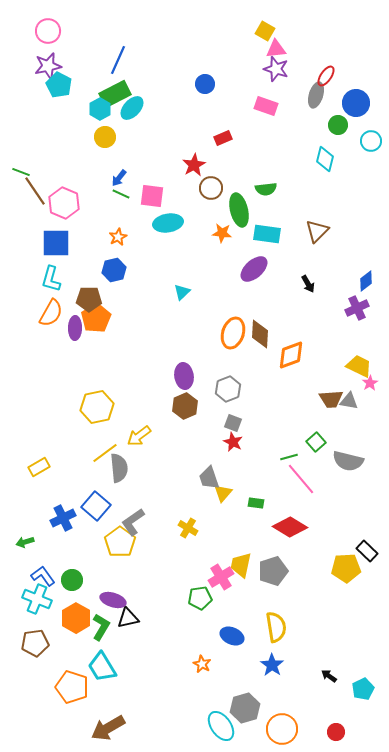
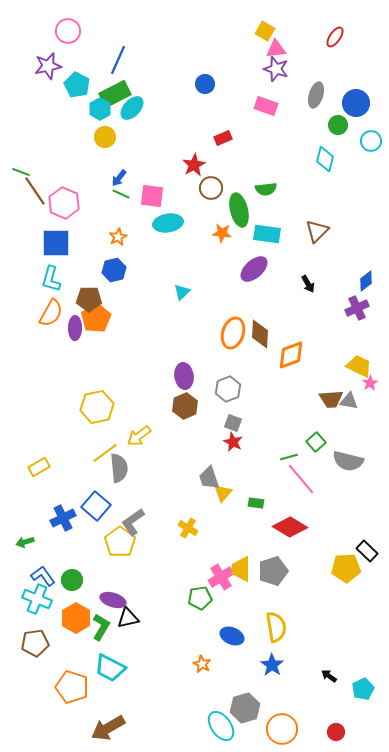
pink circle at (48, 31): moved 20 px right
red ellipse at (326, 76): moved 9 px right, 39 px up
cyan pentagon at (59, 85): moved 18 px right
yellow trapezoid at (241, 565): moved 4 px down; rotated 12 degrees counterclockwise
cyan trapezoid at (102, 667): moved 8 px right, 1 px down; rotated 32 degrees counterclockwise
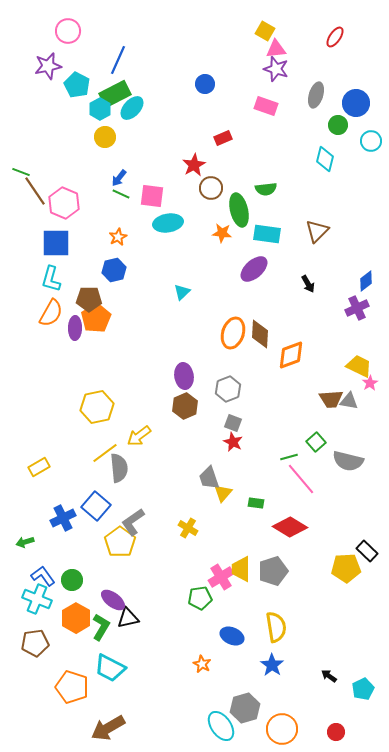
purple ellipse at (113, 600): rotated 20 degrees clockwise
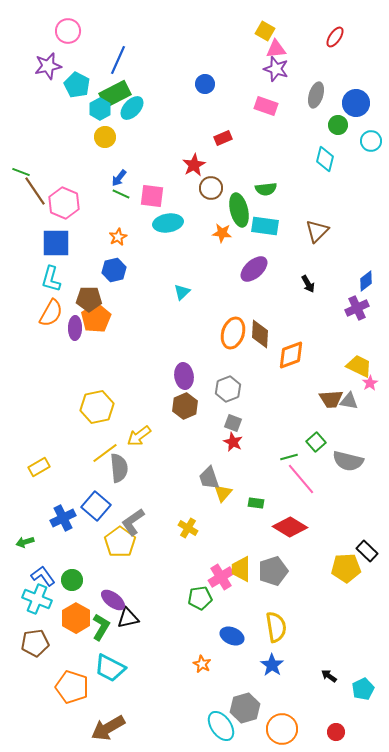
cyan rectangle at (267, 234): moved 2 px left, 8 px up
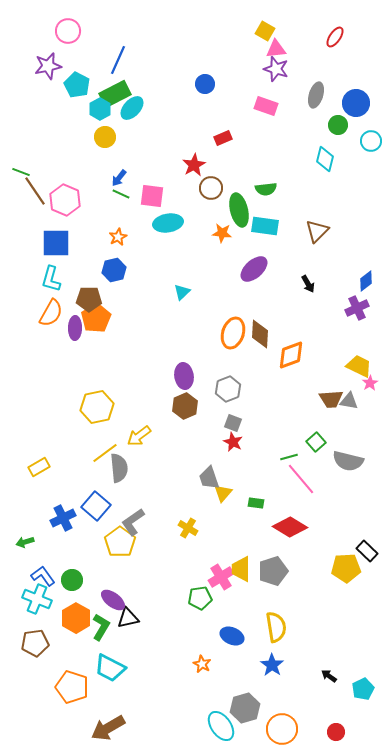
pink hexagon at (64, 203): moved 1 px right, 3 px up
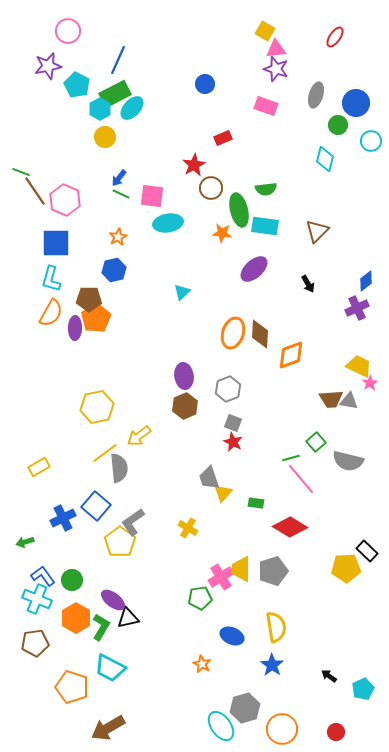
green line at (289, 457): moved 2 px right, 1 px down
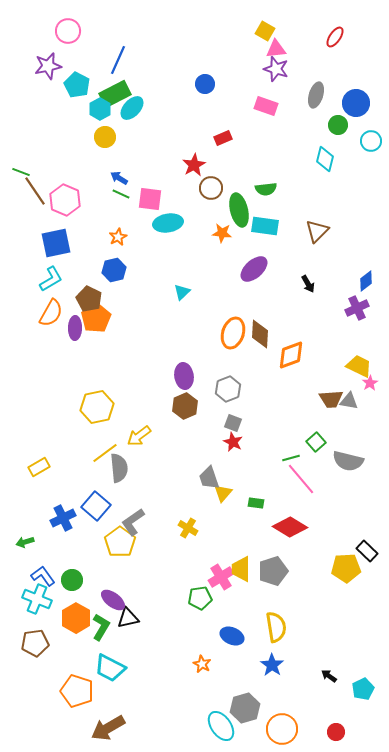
blue arrow at (119, 178): rotated 84 degrees clockwise
pink square at (152, 196): moved 2 px left, 3 px down
blue square at (56, 243): rotated 12 degrees counterclockwise
cyan L-shape at (51, 279): rotated 136 degrees counterclockwise
brown pentagon at (89, 299): rotated 25 degrees clockwise
orange pentagon at (72, 687): moved 5 px right, 4 px down
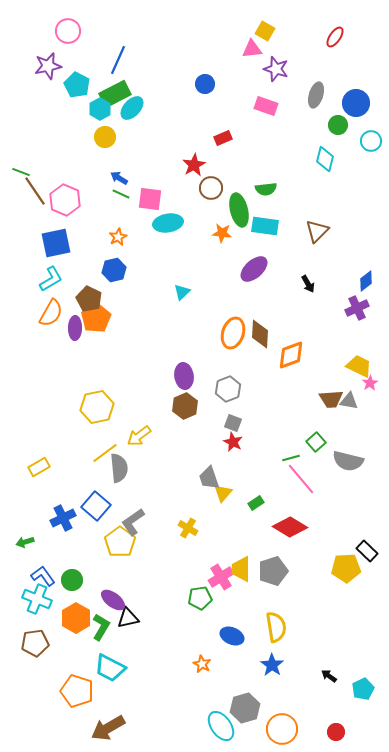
pink triangle at (276, 49): moved 24 px left
green rectangle at (256, 503): rotated 42 degrees counterclockwise
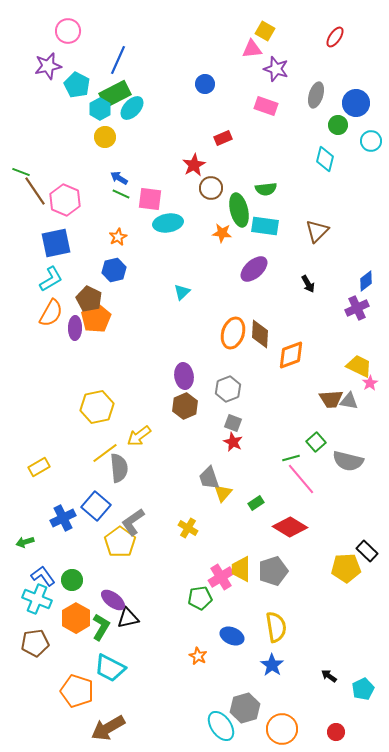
orange star at (202, 664): moved 4 px left, 8 px up
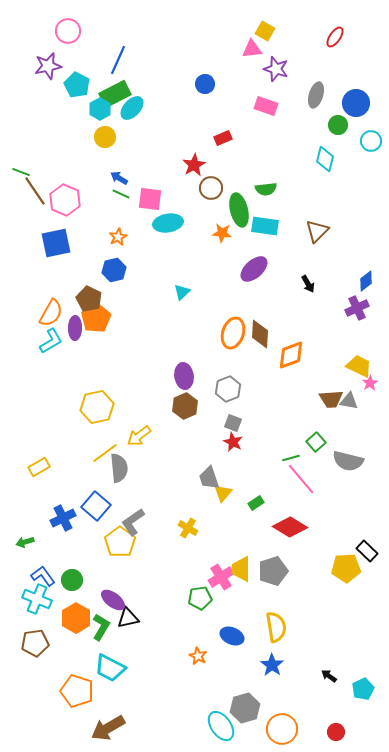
cyan L-shape at (51, 279): moved 62 px down
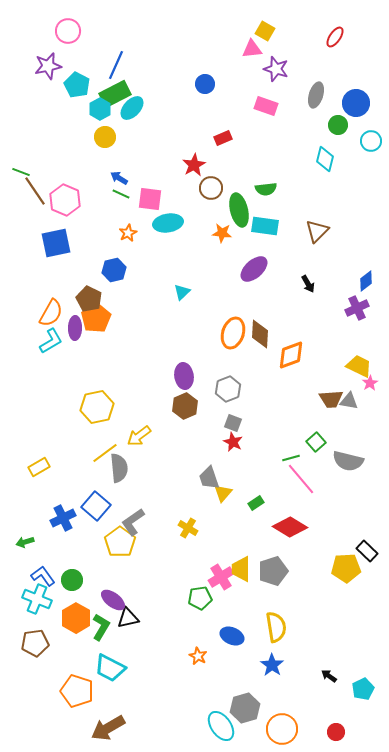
blue line at (118, 60): moved 2 px left, 5 px down
orange star at (118, 237): moved 10 px right, 4 px up
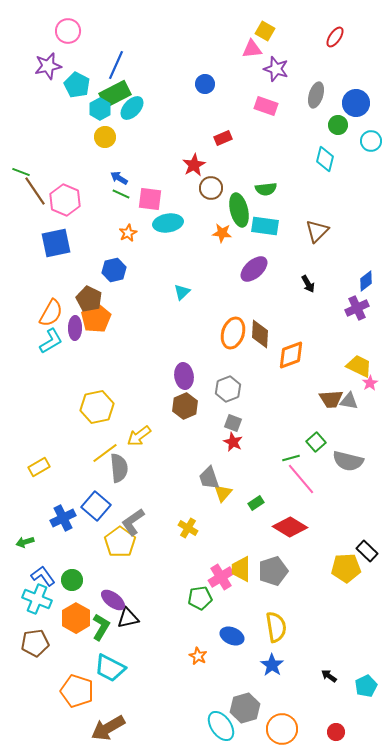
cyan pentagon at (363, 689): moved 3 px right, 3 px up
